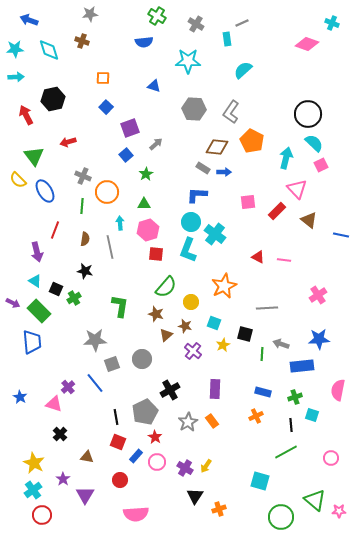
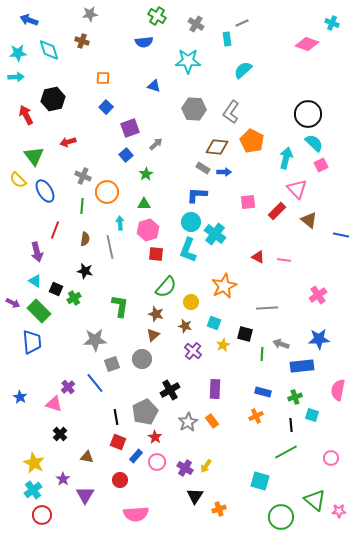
cyan star at (15, 49): moved 3 px right, 4 px down
brown triangle at (166, 335): moved 13 px left
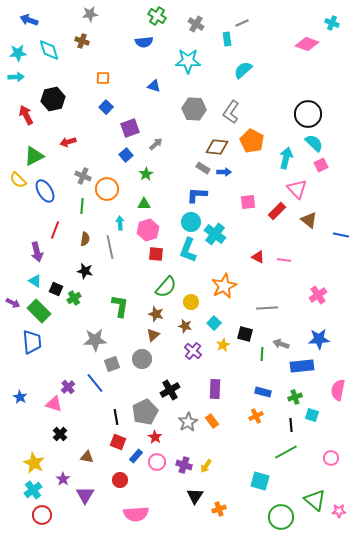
green triangle at (34, 156): rotated 40 degrees clockwise
orange circle at (107, 192): moved 3 px up
cyan square at (214, 323): rotated 24 degrees clockwise
purple cross at (185, 468): moved 1 px left, 3 px up; rotated 14 degrees counterclockwise
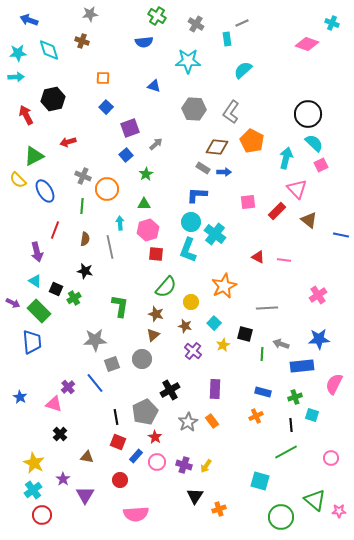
pink semicircle at (338, 390): moved 4 px left, 6 px up; rotated 15 degrees clockwise
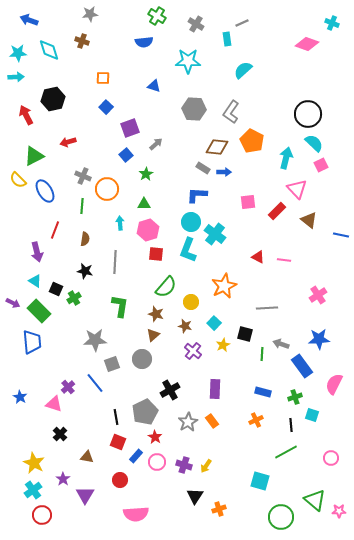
gray line at (110, 247): moved 5 px right, 15 px down; rotated 15 degrees clockwise
blue rectangle at (302, 366): rotated 60 degrees clockwise
orange cross at (256, 416): moved 4 px down
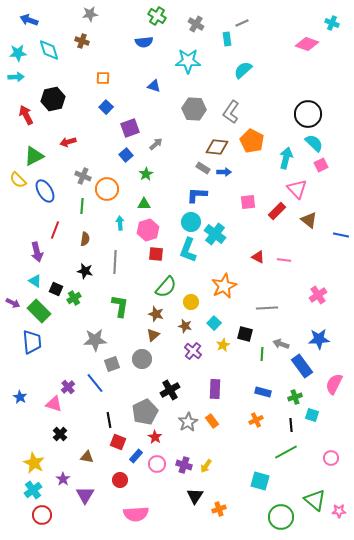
black line at (116, 417): moved 7 px left, 3 px down
pink circle at (157, 462): moved 2 px down
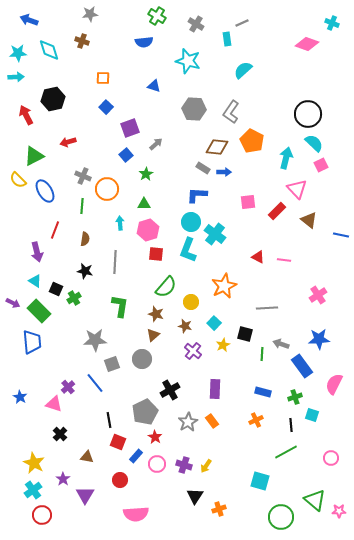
cyan star at (188, 61): rotated 15 degrees clockwise
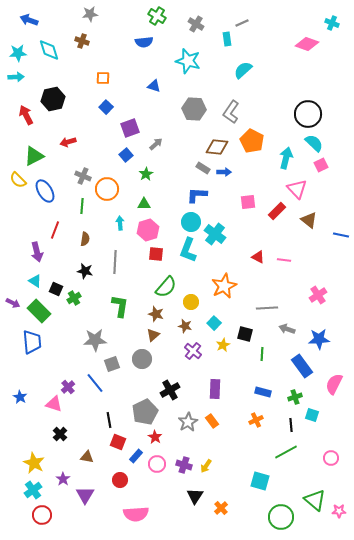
gray arrow at (281, 344): moved 6 px right, 15 px up
orange cross at (219, 509): moved 2 px right, 1 px up; rotated 24 degrees counterclockwise
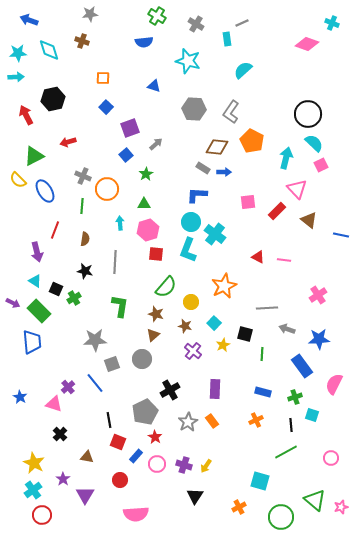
orange cross at (221, 508): moved 18 px right, 1 px up; rotated 16 degrees clockwise
pink star at (339, 511): moved 2 px right, 4 px up; rotated 16 degrees counterclockwise
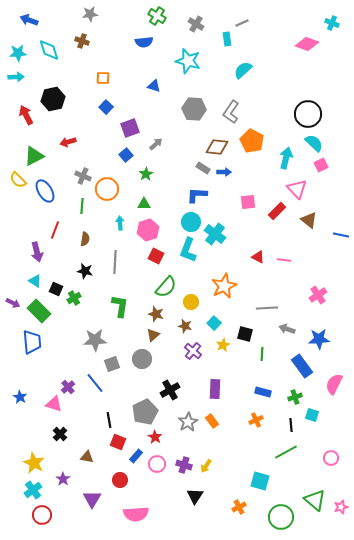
red square at (156, 254): moved 2 px down; rotated 21 degrees clockwise
purple triangle at (85, 495): moved 7 px right, 4 px down
